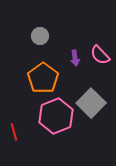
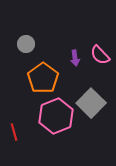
gray circle: moved 14 px left, 8 px down
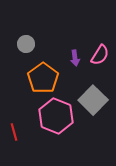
pink semicircle: rotated 105 degrees counterclockwise
gray square: moved 2 px right, 3 px up
pink hexagon: rotated 16 degrees counterclockwise
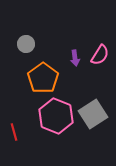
gray square: moved 14 px down; rotated 12 degrees clockwise
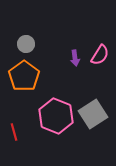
orange pentagon: moved 19 px left, 2 px up
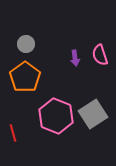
pink semicircle: rotated 130 degrees clockwise
orange pentagon: moved 1 px right, 1 px down
red line: moved 1 px left, 1 px down
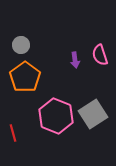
gray circle: moved 5 px left, 1 px down
purple arrow: moved 2 px down
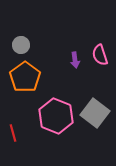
gray square: moved 2 px right, 1 px up; rotated 20 degrees counterclockwise
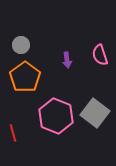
purple arrow: moved 8 px left
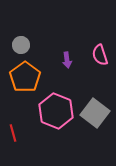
pink hexagon: moved 5 px up
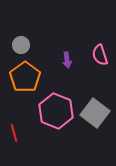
red line: moved 1 px right
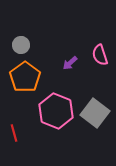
purple arrow: moved 3 px right, 3 px down; rotated 56 degrees clockwise
